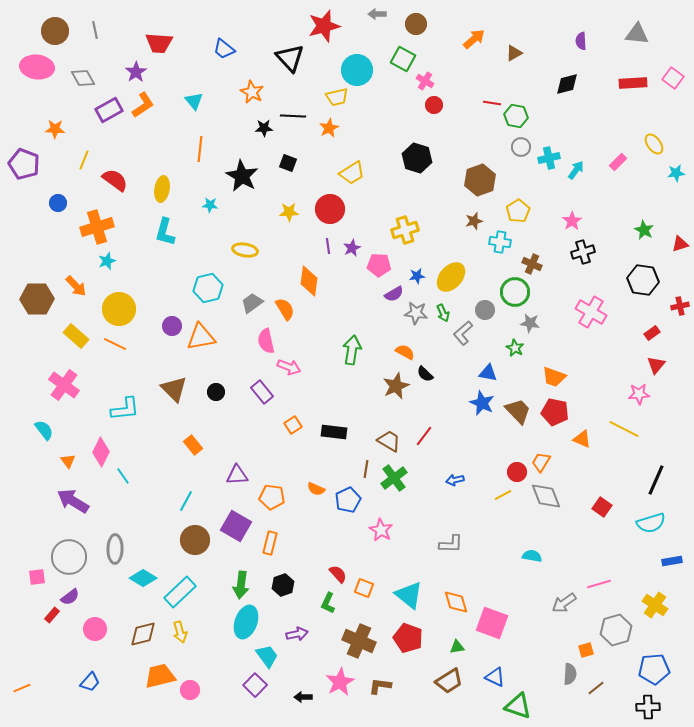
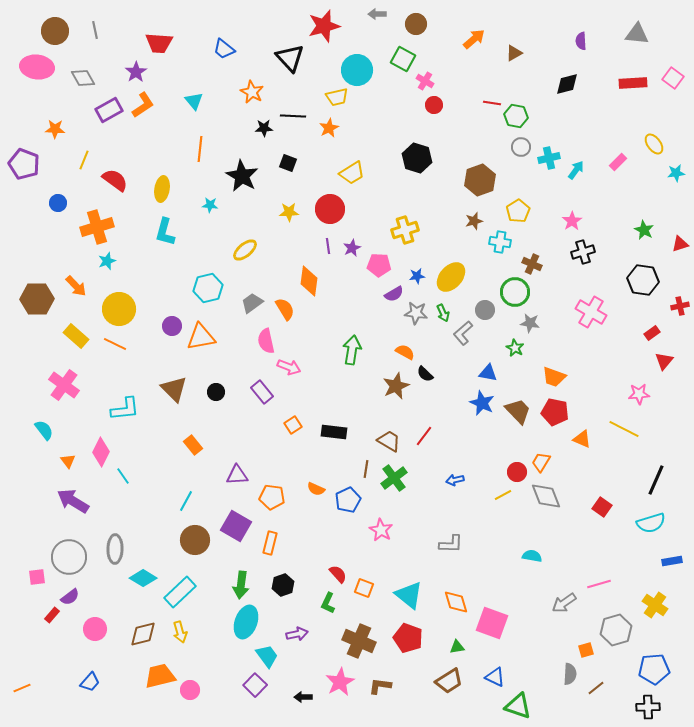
yellow ellipse at (245, 250): rotated 50 degrees counterclockwise
red triangle at (656, 365): moved 8 px right, 4 px up
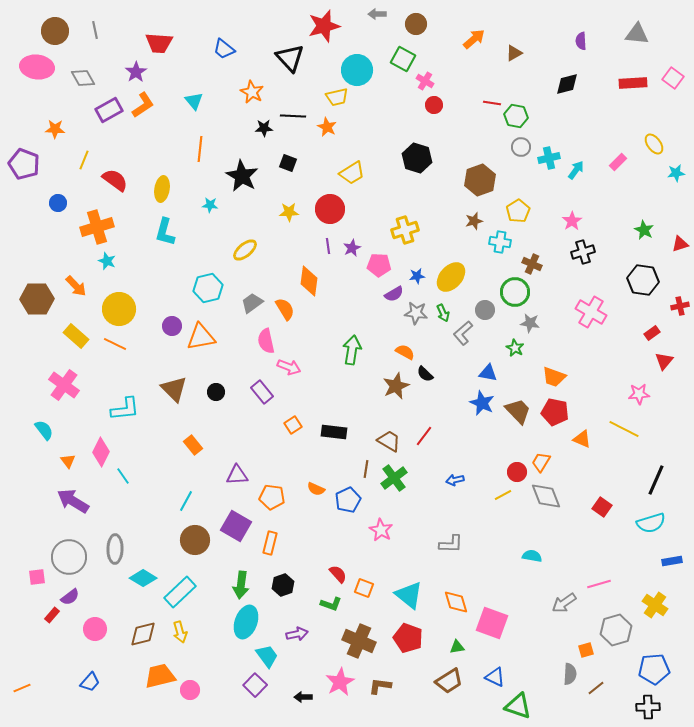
orange star at (329, 128): moved 2 px left, 1 px up; rotated 18 degrees counterclockwise
cyan star at (107, 261): rotated 30 degrees counterclockwise
green L-shape at (328, 603): moved 3 px right, 1 px down; rotated 95 degrees counterclockwise
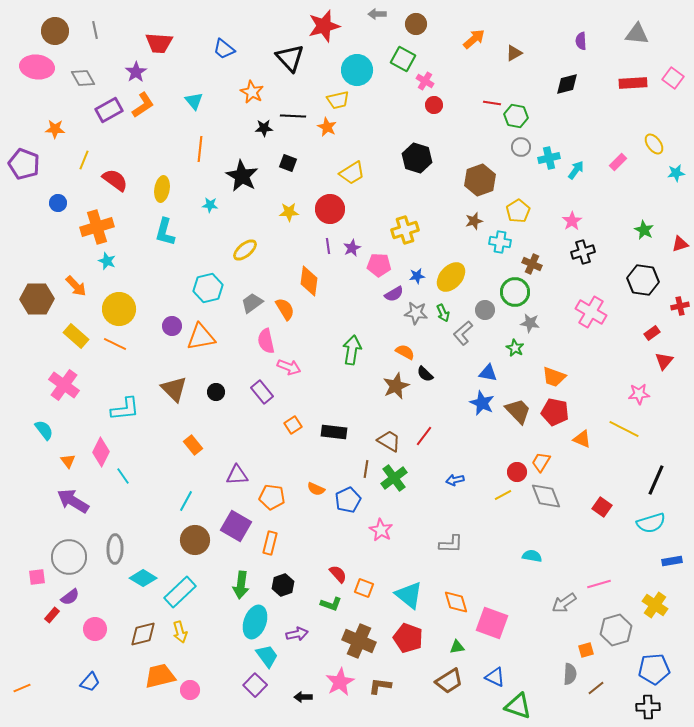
yellow trapezoid at (337, 97): moved 1 px right, 3 px down
cyan ellipse at (246, 622): moved 9 px right
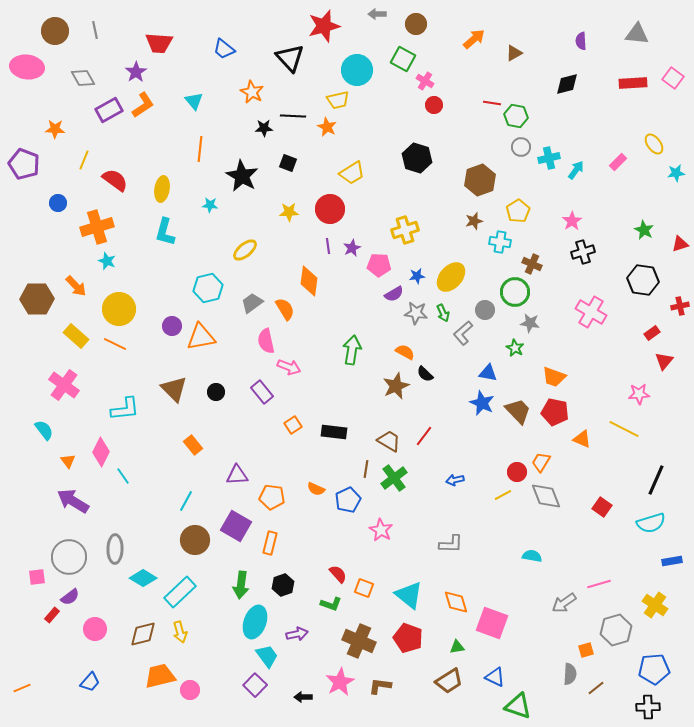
pink ellipse at (37, 67): moved 10 px left
